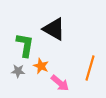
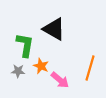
pink arrow: moved 3 px up
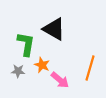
green L-shape: moved 1 px right, 1 px up
orange star: moved 1 px right, 1 px up
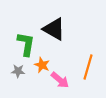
orange line: moved 2 px left, 1 px up
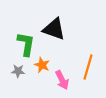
black triangle: rotated 10 degrees counterclockwise
pink arrow: moved 2 px right; rotated 24 degrees clockwise
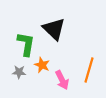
black triangle: rotated 25 degrees clockwise
orange line: moved 1 px right, 3 px down
gray star: moved 1 px right, 1 px down
